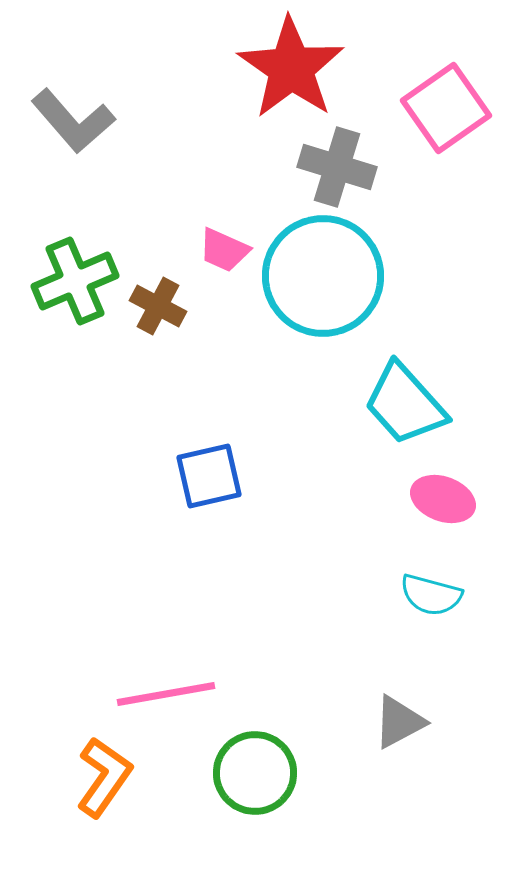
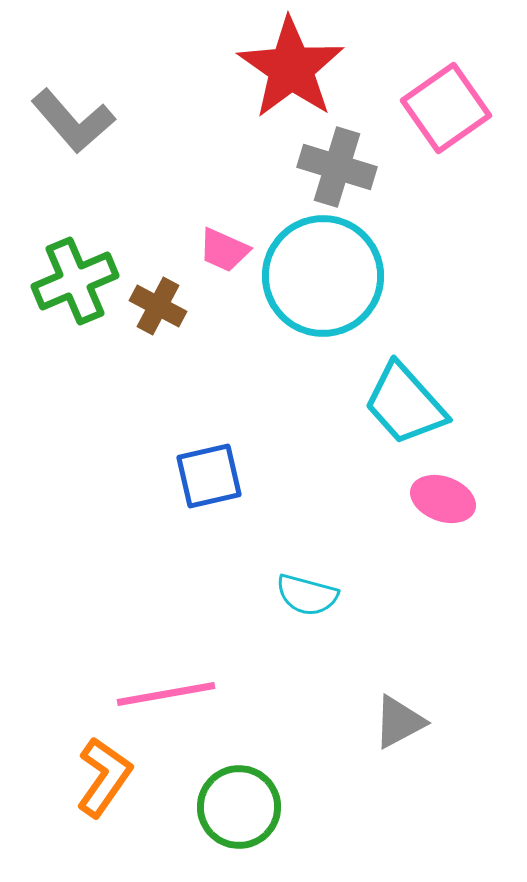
cyan semicircle: moved 124 px left
green circle: moved 16 px left, 34 px down
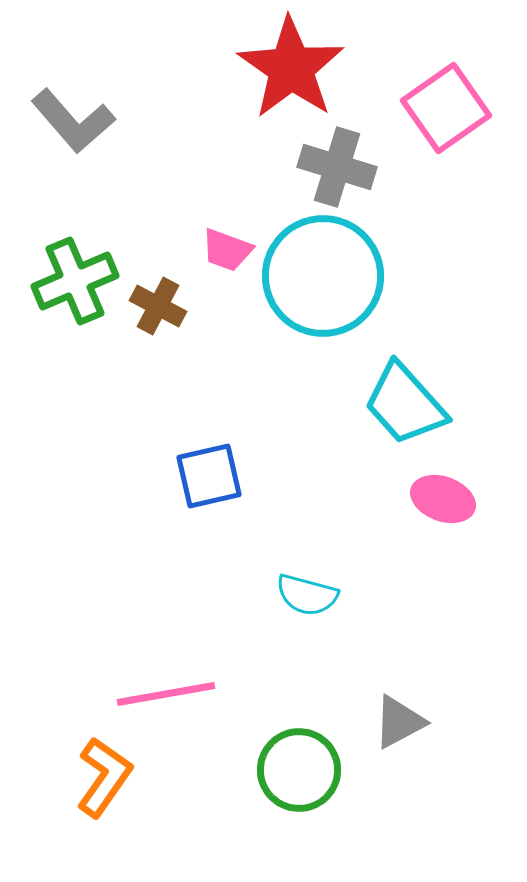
pink trapezoid: moved 3 px right; rotated 4 degrees counterclockwise
green circle: moved 60 px right, 37 px up
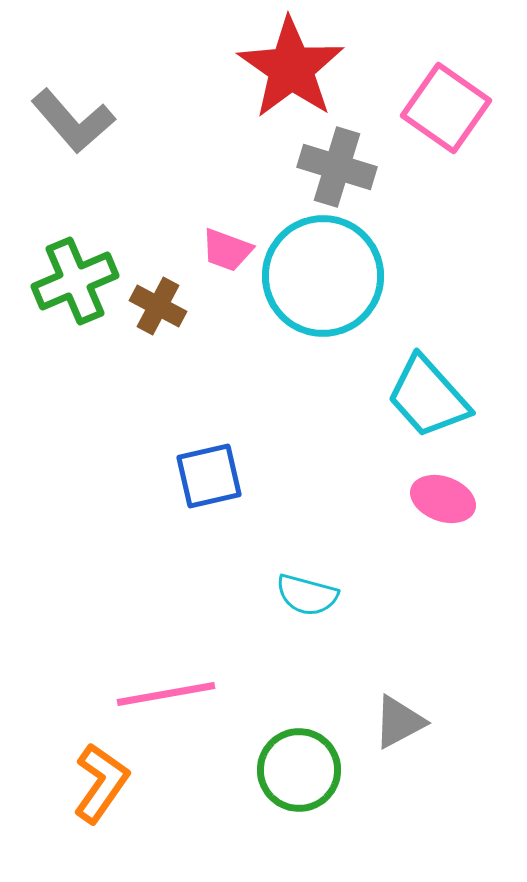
pink square: rotated 20 degrees counterclockwise
cyan trapezoid: moved 23 px right, 7 px up
orange L-shape: moved 3 px left, 6 px down
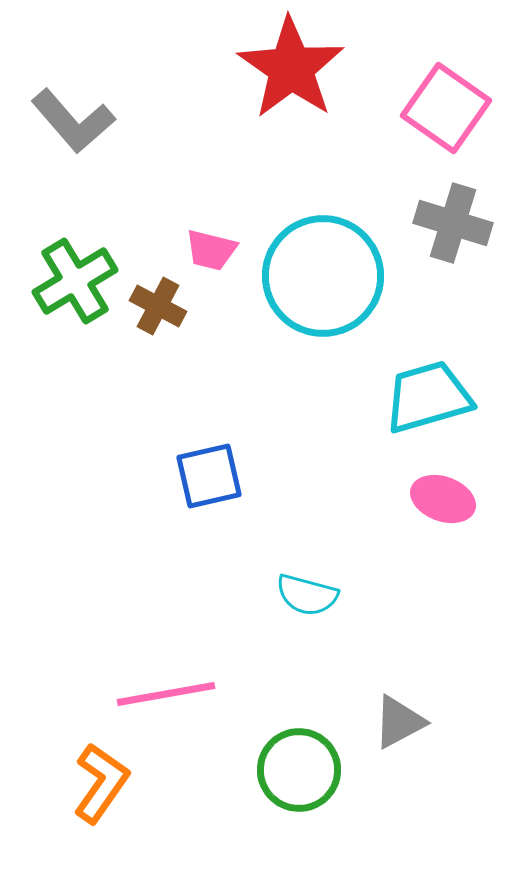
gray cross: moved 116 px right, 56 px down
pink trapezoid: moved 16 px left; rotated 6 degrees counterclockwise
green cross: rotated 8 degrees counterclockwise
cyan trapezoid: rotated 116 degrees clockwise
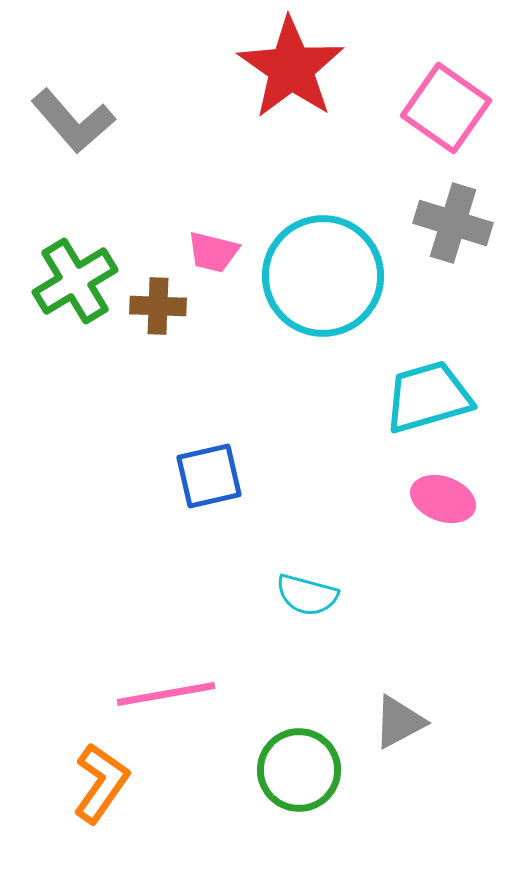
pink trapezoid: moved 2 px right, 2 px down
brown cross: rotated 26 degrees counterclockwise
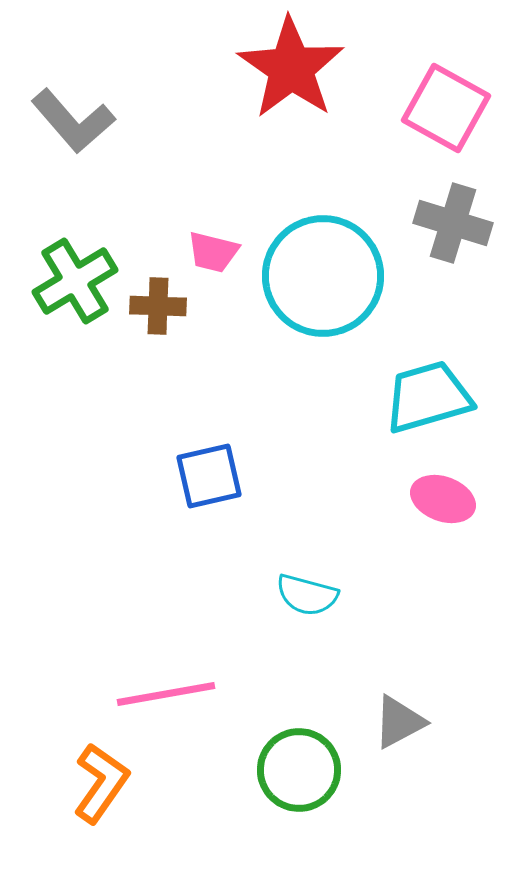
pink square: rotated 6 degrees counterclockwise
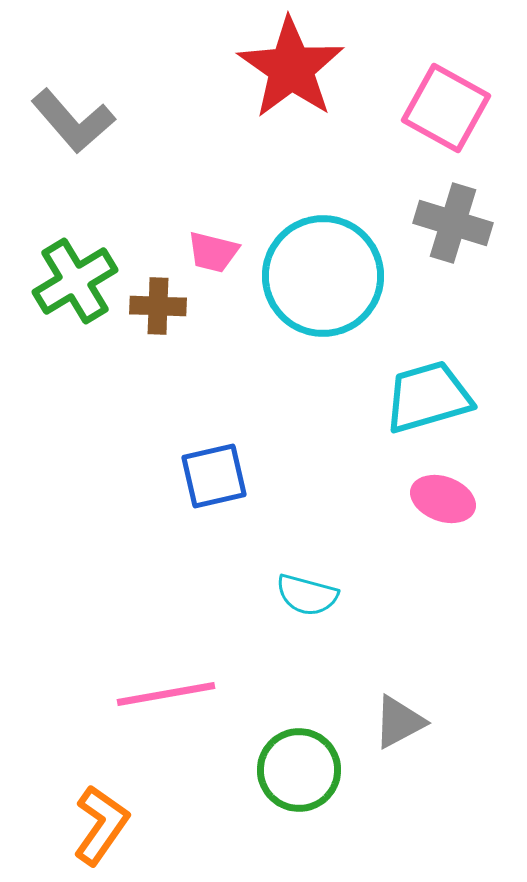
blue square: moved 5 px right
orange L-shape: moved 42 px down
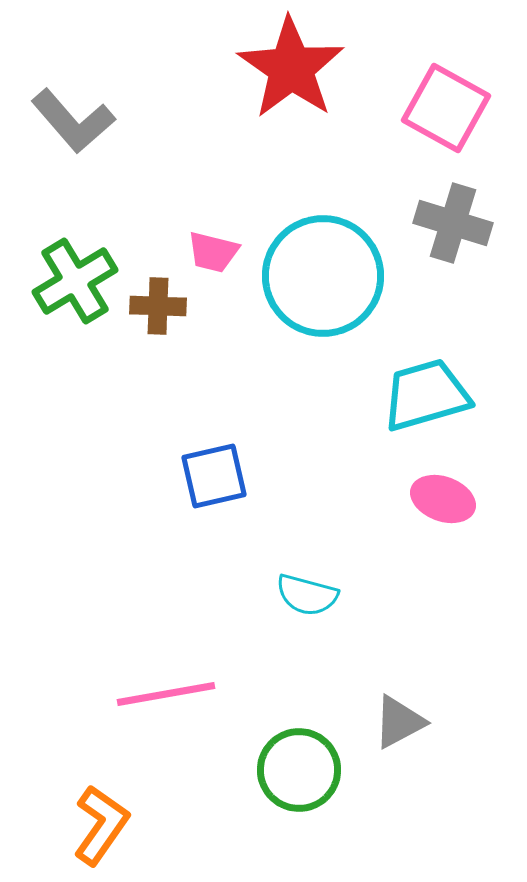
cyan trapezoid: moved 2 px left, 2 px up
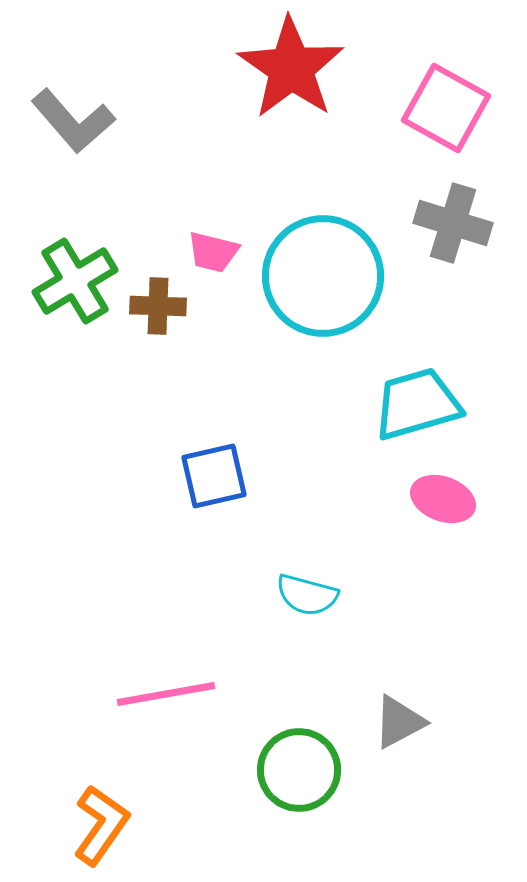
cyan trapezoid: moved 9 px left, 9 px down
